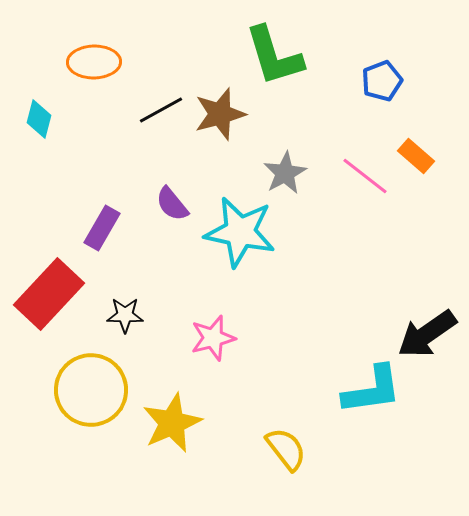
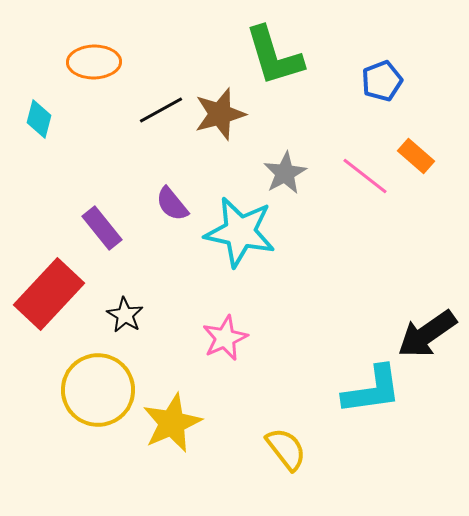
purple rectangle: rotated 69 degrees counterclockwise
black star: rotated 30 degrees clockwise
pink star: moved 12 px right; rotated 9 degrees counterclockwise
yellow circle: moved 7 px right
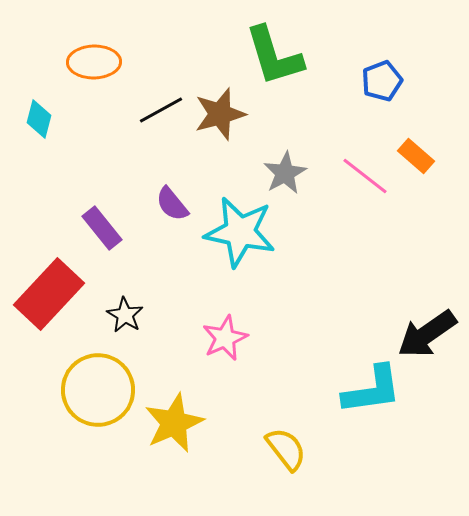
yellow star: moved 2 px right
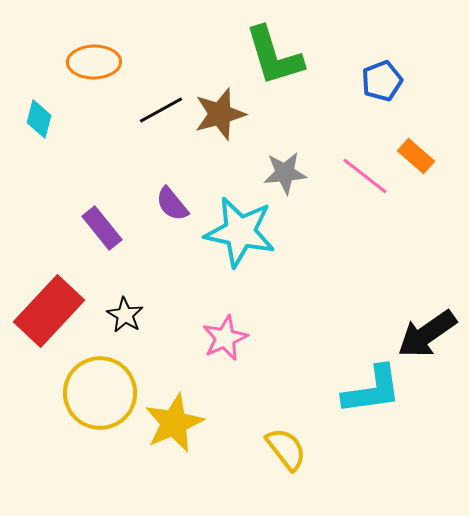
gray star: rotated 24 degrees clockwise
red rectangle: moved 17 px down
yellow circle: moved 2 px right, 3 px down
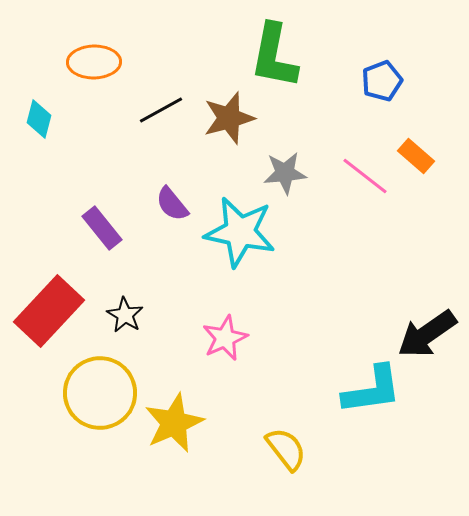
green L-shape: rotated 28 degrees clockwise
brown star: moved 9 px right, 4 px down
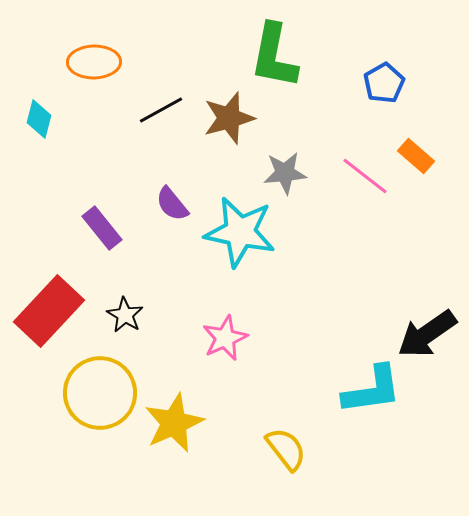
blue pentagon: moved 2 px right, 2 px down; rotated 9 degrees counterclockwise
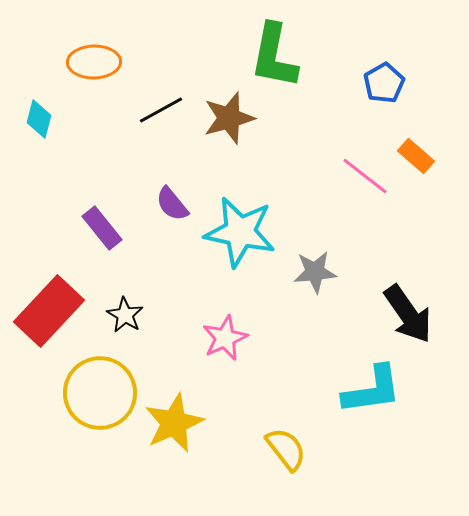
gray star: moved 30 px right, 99 px down
black arrow: moved 19 px left, 20 px up; rotated 90 degrees counterclockwise
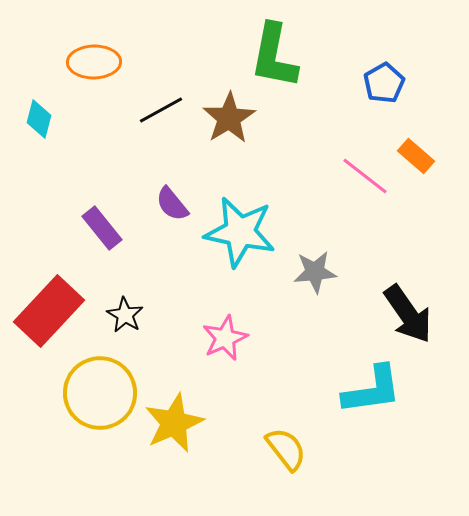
brown star: rotated 16 degrees counterclockwise
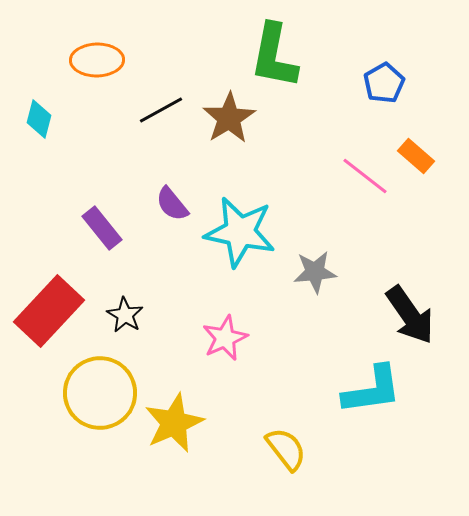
orange ellipse: moved 3 px right, 2 px up
black arrow: moved 2 px right, 1 px down
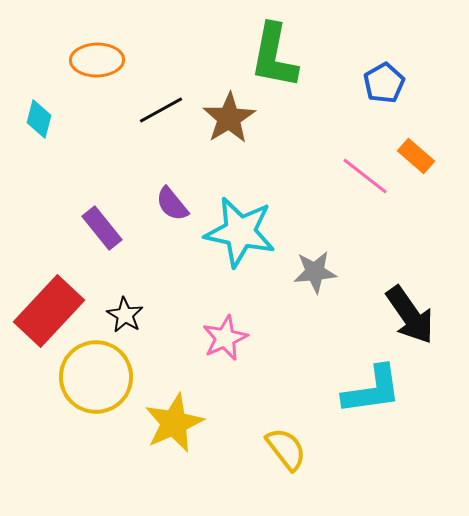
yellow circle: moved 4 px left, 16 px up
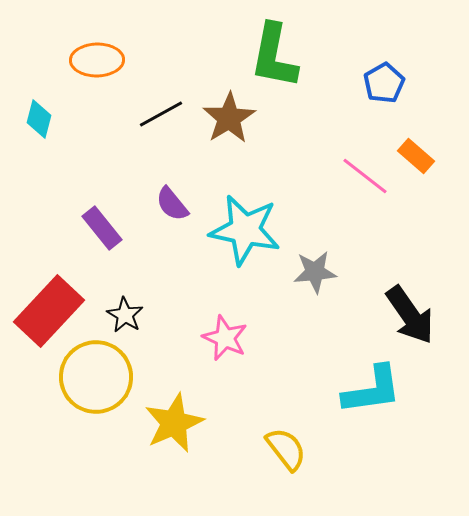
black line: moved 4 px down
cyan star: moved 5 px right, 2 px up
pink star: rotated 24 degrees counterclockwise
